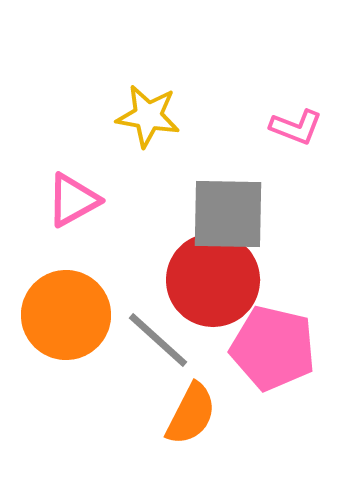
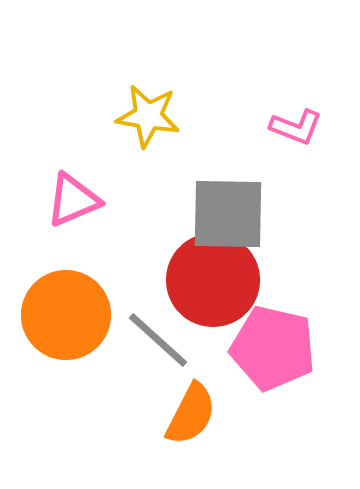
pink triangle: rotated 6 degrees clockwise
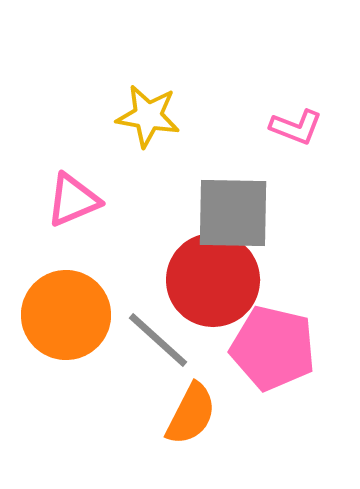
gray square: moved 5 px right, 1 px up
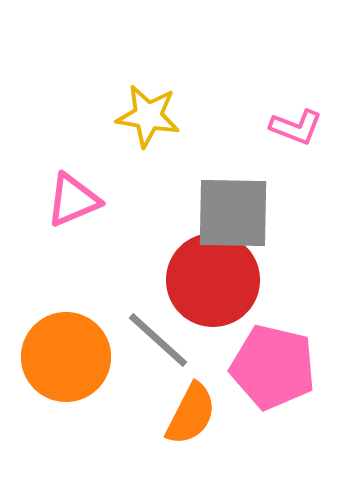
orange circle: moved 42 px down
pink pentagon: moved 19 px down
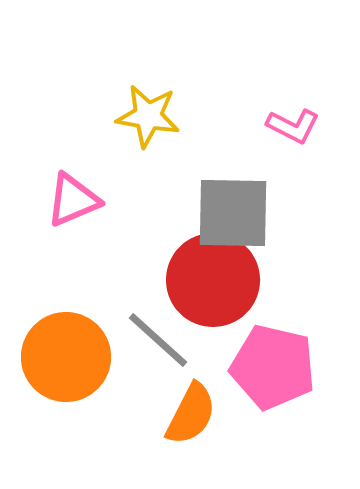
pink L-shape: moved 3 px left, 1 px up; rotated 6 degrees clockwise
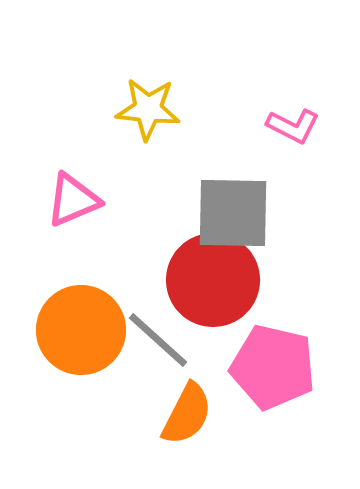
yellow star: moved 7 px up; rotated 4 degrees counterclockwise
orange circle: moved 15 px right, 27 px up
orange semicircle: moved 4 px left
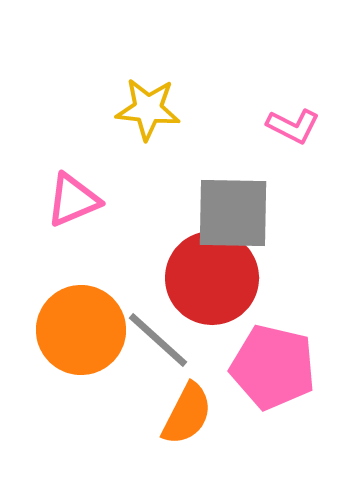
red circle: moved 1 px left, 2 px up
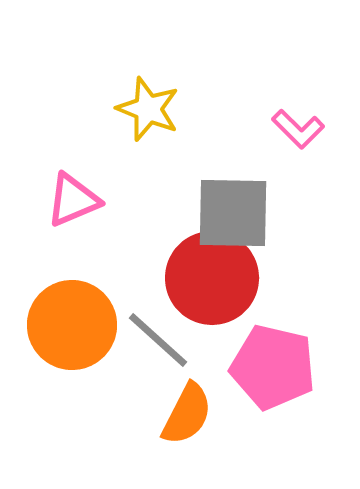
yellow star: rotated 16 degrees clockwise
pink L-shape: moved 5 px right, 3 px down; rotated 18 degrees clockwise
orange circle: moved 9 px left, 5 px up
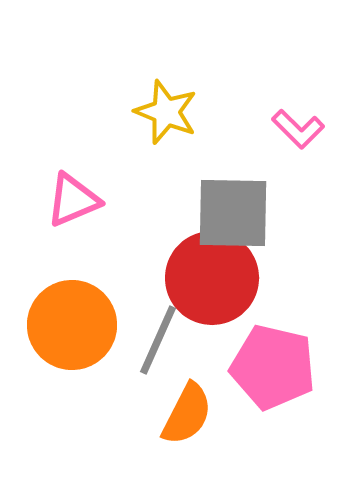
yellow star: moved 18 px right, 3 px down
gray line: rotated 72 degrees clockwise
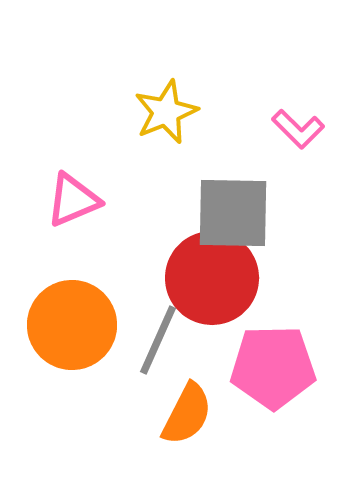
yellow star: rotated 28 degrees clockwise
pink pentagon: rotated 14 degrees counterclockwise
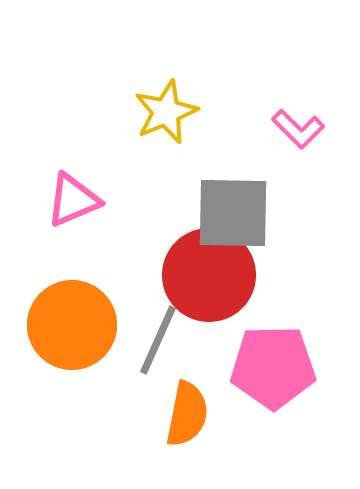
red circle: moved 3 px left, 3 px up
orange semicircle: rotated 16 degrees counterclockwise
